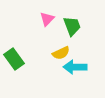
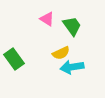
pink triangle: rotated 42 degrees counterclockwise
green trapezoid: rotated 15 degrees counterclockwise
cyan arrow: moved 3 px left; rotated 10 degrees counterclockwise
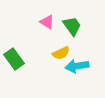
pink triangle: moved 3 px down
cyan arrow: moved 5 px right, 1 px up
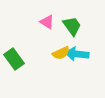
cyan arrow: moved 12 px up; rotated 15 degrees clockwise
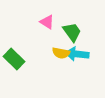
green trapezoid: moved 6 px down
yellow semicircle: rotated 36 degrees clockwise
green rectangle: rotated 10 degrees counterclockwise
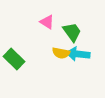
cyan arrow: moved 1 px right
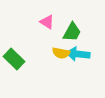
green trapezoid: rotated 65 degrees clockwise
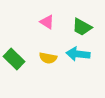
green trapezoid: moved 10 px right, 5 px up; rotated 90 degrees clockwise
yellow semicircle: moved 13 px left, 5 px down
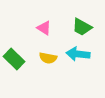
pink triangle: moved 3 px left, 6 px down
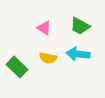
green trapezoid: moved 2 px left, 1 px up
green rectangle: moved 3 px right, 8 px down
